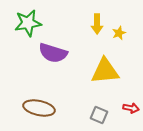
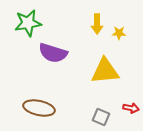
yellow star: rotated 24 degrees clockwise
gray square: moved 2 px right, 2 px down
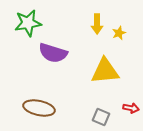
yellow star: rotated 24 degrees counterclockwise
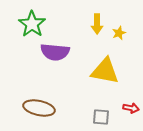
green star: moved 4 px right, 1 px down; rotated 28 degrees counterclockwise
purple semicircle: moved 2 px right, 1 px up; rotated 12 degrees counterclockwise
yellow triangle: rotated 16 degrees clockwise
gray square: rotated 18 degrees counterclockwise
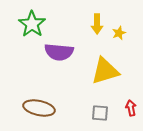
purple semicircle: moved 4 px right
yellow triangle: rotated 28 degrees counterclockwise
red arrow: rotated 112 degrees counterclockwise
gray square: moved 1 px left, 4 px up
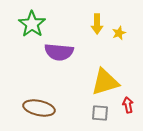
yellow triangle: moved 11 px down
red arrow: moved 3 px left, 3 px up
